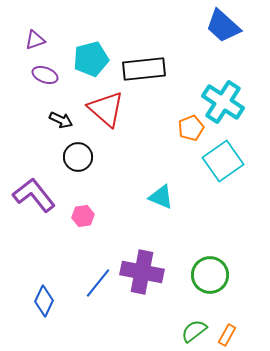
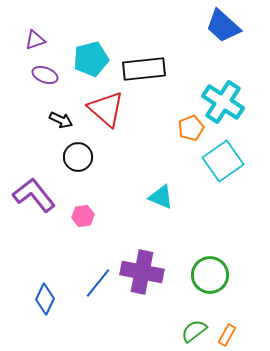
blue diamond: moved 1 px right, 2 px up
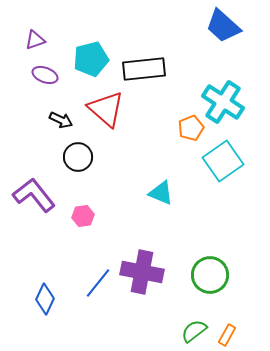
cyan triangle: moved 4 px up
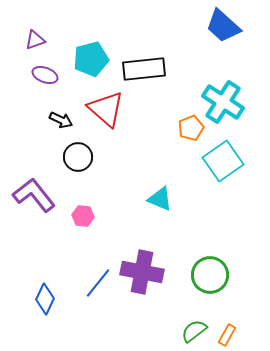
cyan triangle: moved 1 px left, 6 px down
pink hexagon: rotated 15 degrees clockwise
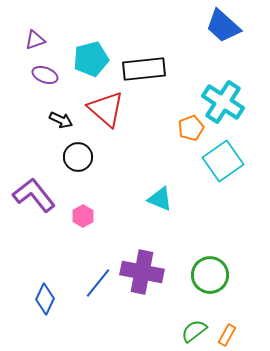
pink hexagon: rotated 25 degrees clockwise
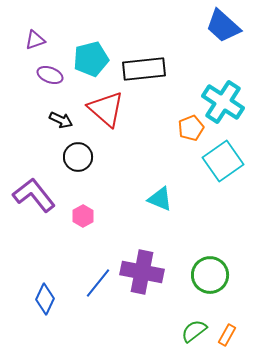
purple ellipse: moved 5 px right
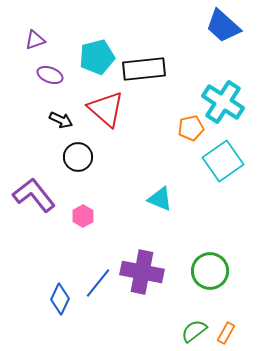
cyan pentagon: moved 6 px right, 2 px up
orange pentagon: rotated 10 degrees clockwise
green circle: moved 4 px up
blue diamond: moved 15 px right
orange rectangle: moved 1 px left, 2 px up
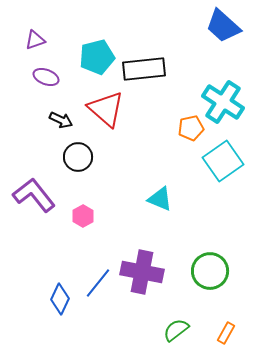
purple ellipse: moved 4 px left, 2 px down
green semicircle: moved 18 px left, 1 px up
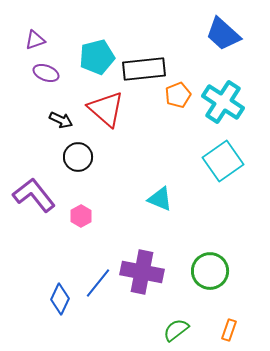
blue trapezoid: moved 8 px down
purple ellipse: moved 4 px up
orange pentagon: moved 13 px left, 33 px up; rotated 10 degrees counterclockwise
pink hexagon: moved 2 px left
orange rectangle: moved 3 px right, 3 px up; rotated 10 degrees counterclockwise
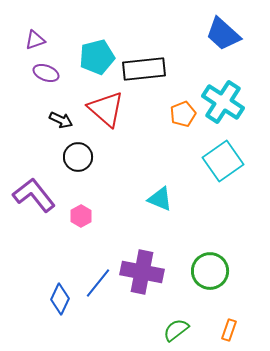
orange pentagon: moved 5 px right, 19 px down
